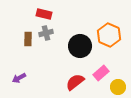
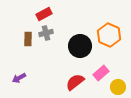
red rectangle: rotated 42 degrees counterclockwise
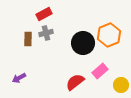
orange hexagon: rotated 15 degrees clockwise
black circle: moved 3 px right, 3 px up
pink rectangle: moved 1 px left, 2 px up
yellow circle: moved 3 px right, 2 px up
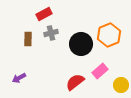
gray cross: moved 5 px right
black circle: moved 2 px left, 1 px down
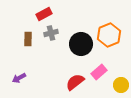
pink rectangle: moved 1 px left, 1 px down
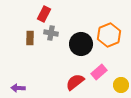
red rectangle: rotated 35 degrees counterclockwise
gray cross: rotated 24 degrees clockwise
brown rectangle: moved 2 px right, 1 px up
purple arrow: moved 1 px left, 10 px down; rotated 32 degrees clockwise
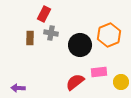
black circle: moved 1 px left, 1 px down
pink rectangle: rotated 35 degrees clockwise
yellow circle: moved 3 px up
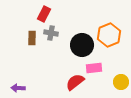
brown rectangle: moved 2 px right
black circle: moved 2 px right
pink rectangle: moved 5 px left, 4 px up
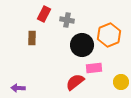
gray cross: moved 16 px right, 13 px up
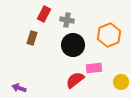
brown rectangle: rotated 16 degrees clockwise
black circle: moved 9 px left
red semicircle: moved 2 px up
purple arrow: moved 1 px right; rotated 16 degrees clockwise
